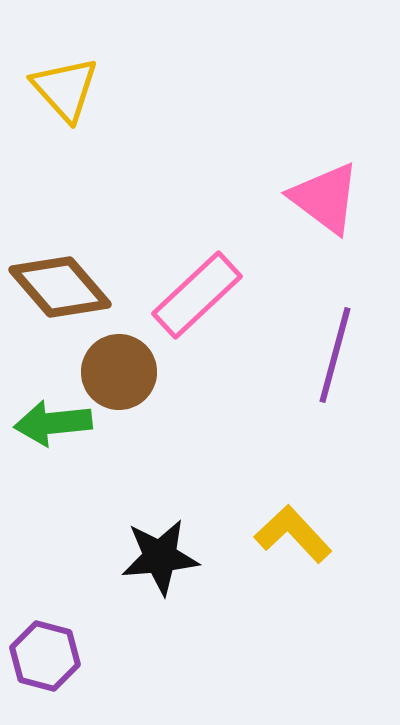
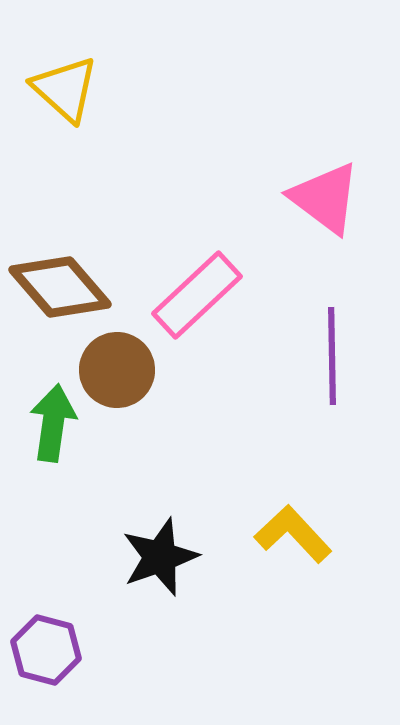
yellow triangle: rotated 6 degrees counterclockwise
purple line: moved 3 px left, 1 px down; rotated 16 degrees counterclockwise
brown circle: moved 2 px left, 2 px up
green arrow: rotated 104 degrees clockwise
black star: rotated 14 degrees counterclockwise
purple hexagon: moved 1 px right, 6 px up
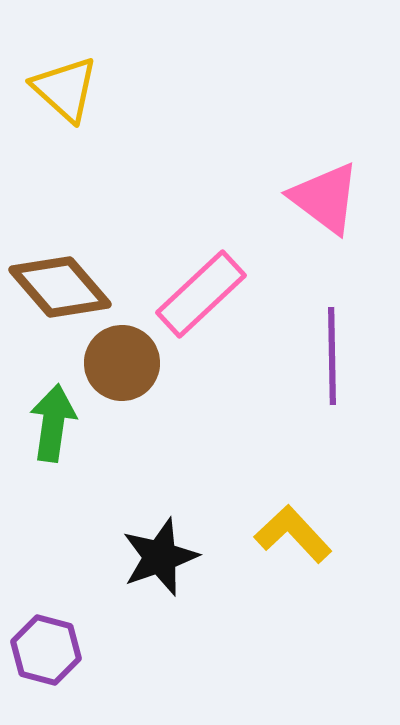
pink rectangle: moved 4 px right, 1 px up
brown circle: moved 5 px right, 7 px up
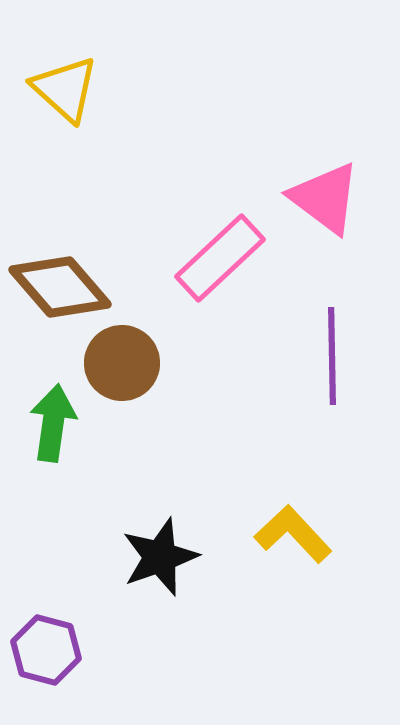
pink rectangle: moved 19 px right, 36 px up
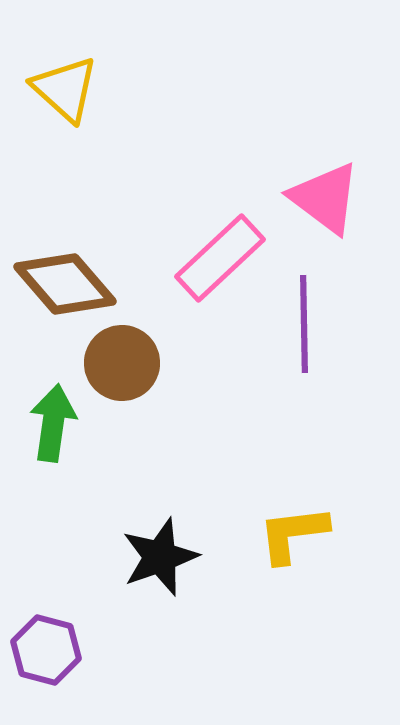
brown diamond: moved 5 px right, 3 px up
purple line: moved 28 px left, 32 px up
yellow L-shape: rotated 54 degrees counterclockwise
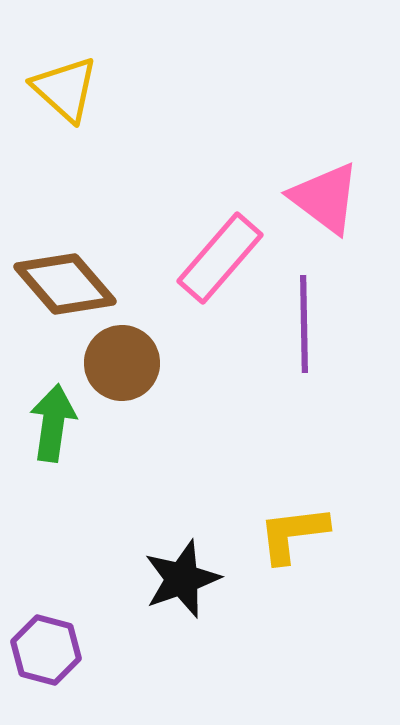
pink rectangle: rotated 6 degrees counterclockwise
black star: moved 22 px right, 22 px down
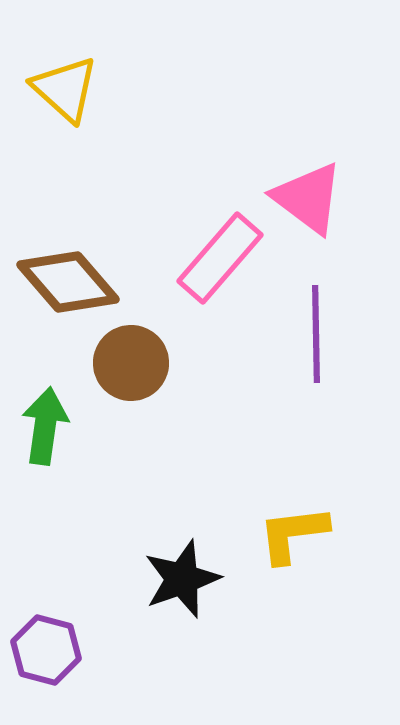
pink triangle: moved 17 px left
brown diamond: moved 3 px right, 2 px up
purple line: moved 12 px right, 10 px down
brown circle: moved 9 px right
green arrow: moved 8 px left, 3 px down
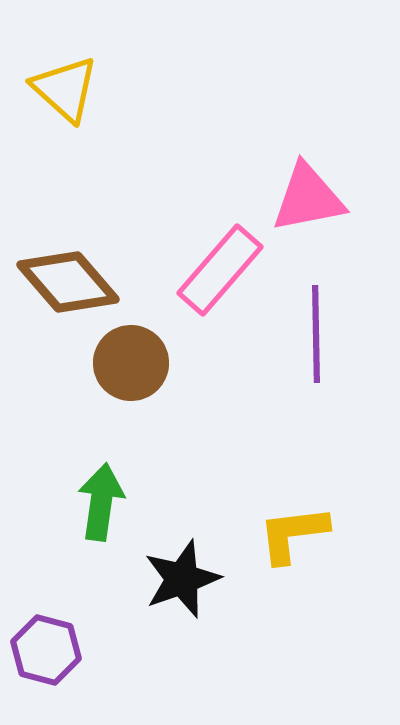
pink triangle: rotated 48 degrees counterclockwise
pink rectangle: moved 12 px down
green arrow: moved 56 px right, 76 px down
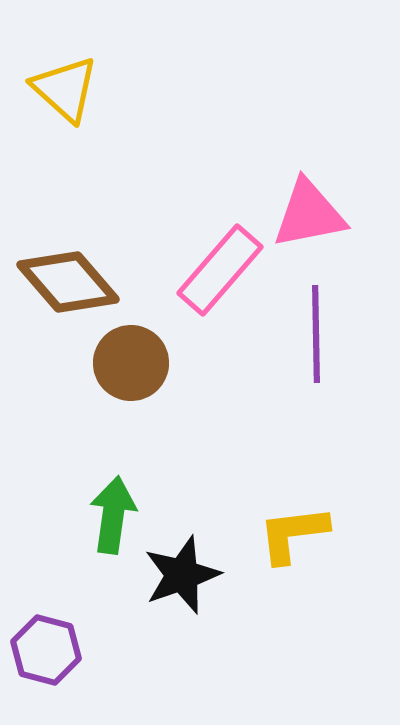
pink triangle: moved 1 px right, 16 px down
green arrow: moved 12 px right, 13 px down
black star: moved 4 px up
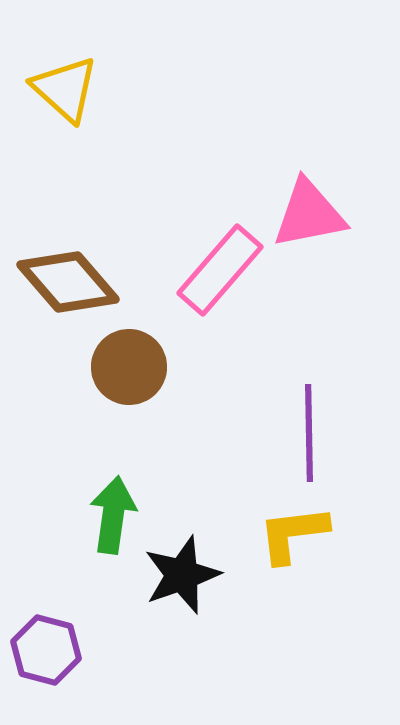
purple line: moved 7 px left, 99 px down
brown circle: moved 2 px left, 4 px down
